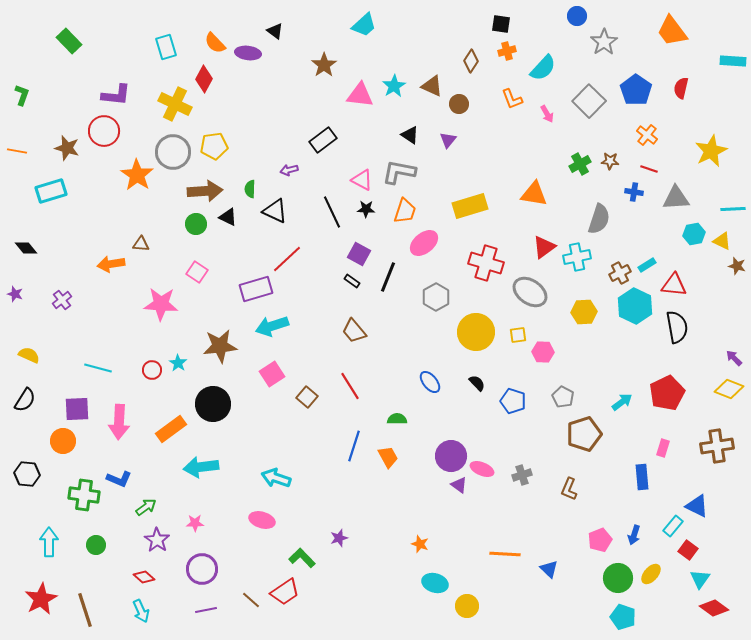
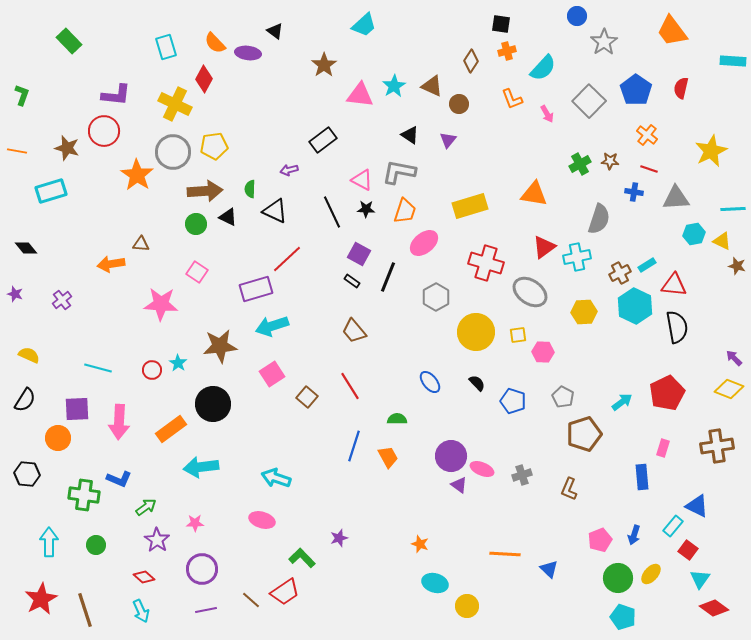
orange circle at (63, 441): moved 5 px left, 3 px up
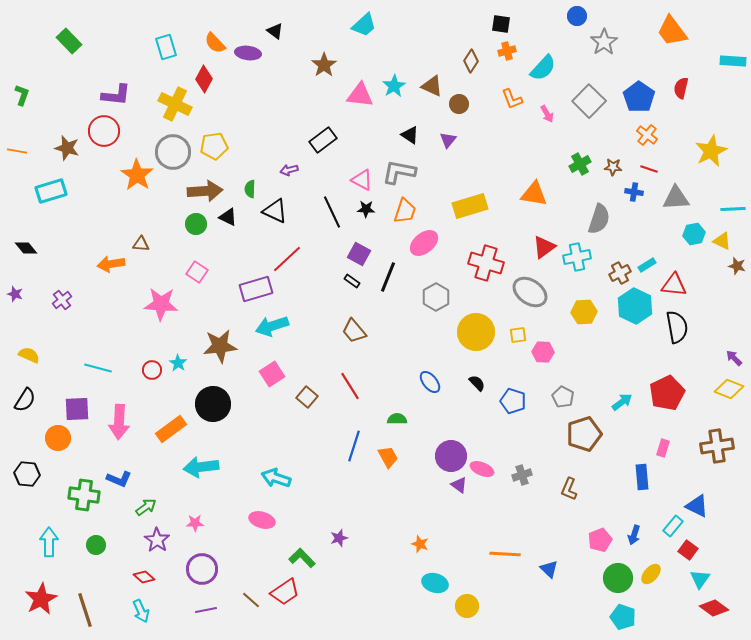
blue pentagon at (636, 90): moved 3 px right, 7 px down
brown star at (610, 161): moved 3 px right, 6 px down
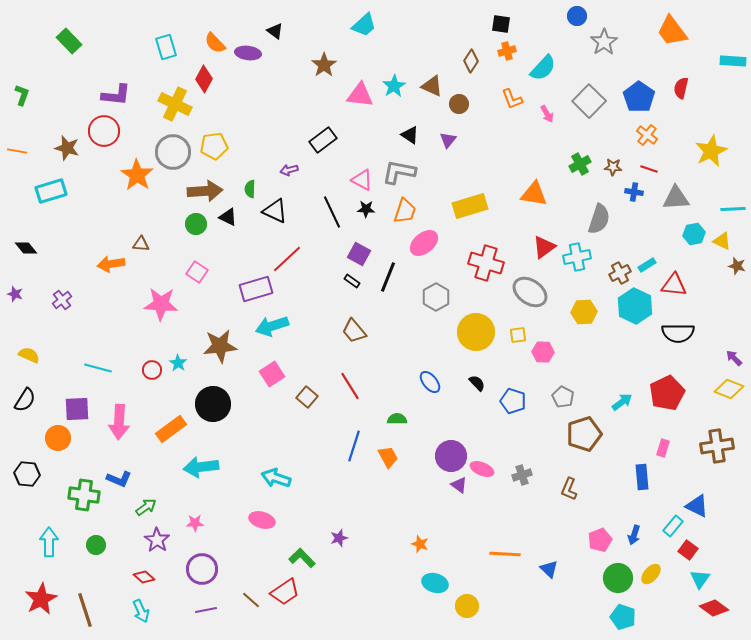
black semicircle at (677, 327): moved 1 px right, 6 px down; rotated 100 degrees clockwise
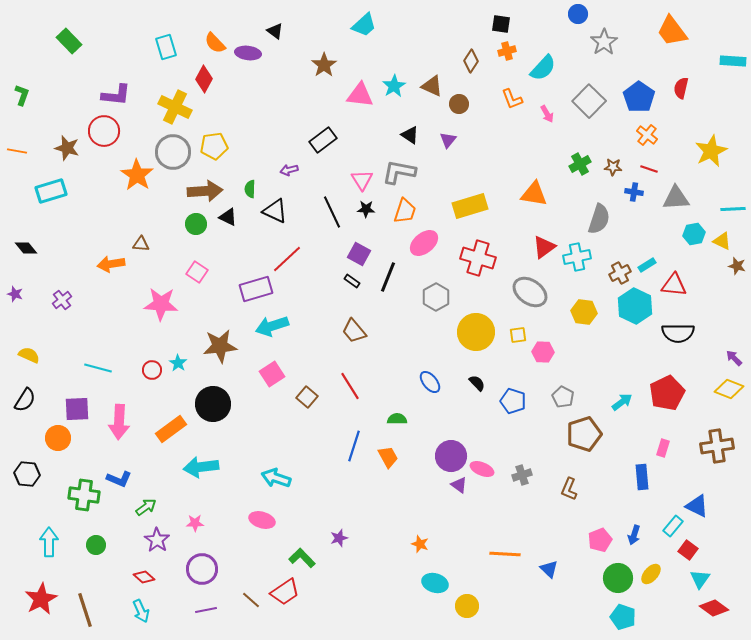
blue circle at (577, 16): moved 1 px right, 2 px up
yellow cross at (175, 104): moved 3 px down
pink triangle at (362, 180): rotated 30 degrees clockwise
red cross at (486, 263): moved 8 px left, 5 px up
yellow hexagon at (584, 312): rotated 10 degrees clockwise
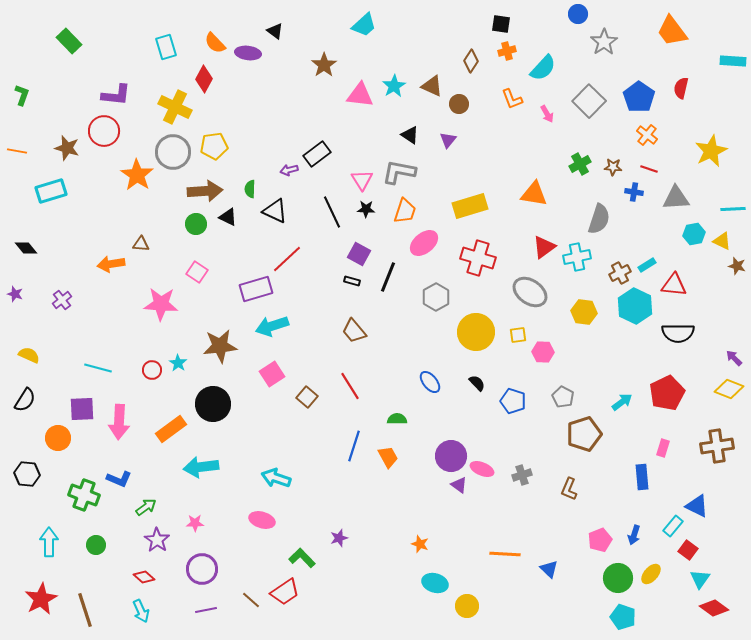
black rectangle at (323, 140): moved 6 px left, 14 px down
black rectangle at (352, 281): rotated 21 degrees counterclockwise
purple square at (77, 409): moved 5 px right
green cross at (84, 495): rotated 12 degrees clockwise
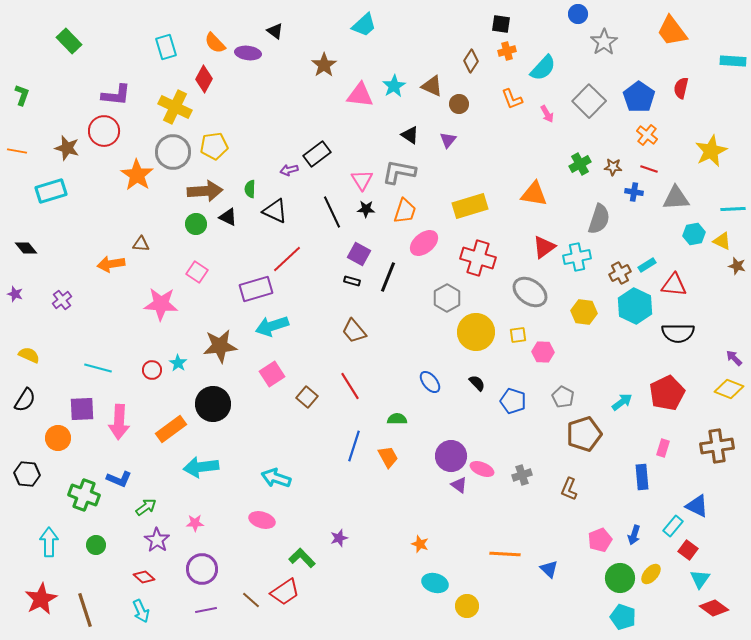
gray hexagon at (436, 297): moved 11 px right, 1 px down
green circle at (618, 578): moved 2 px right
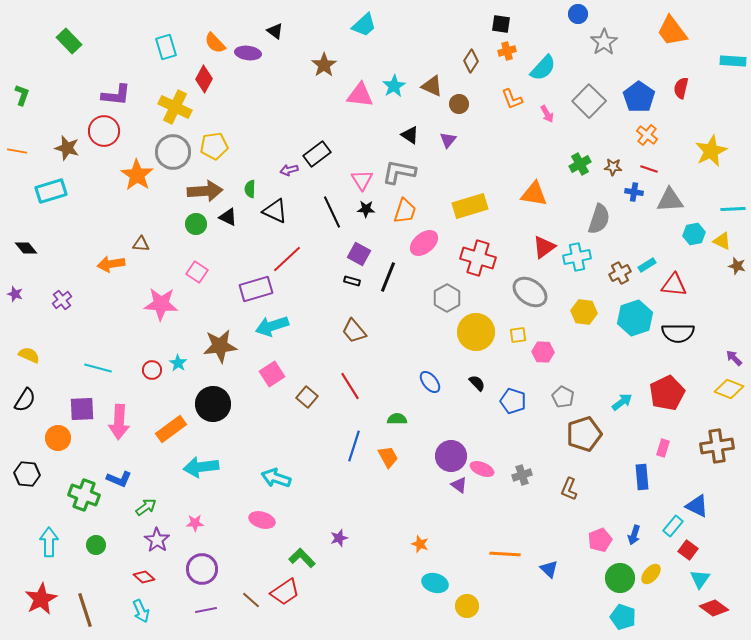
gray triangle at (676, 198): moved 6 px left, 2 px down
cyan hexagon at (635, 306): moved 12 px down; rotated 16 degrees clockwise
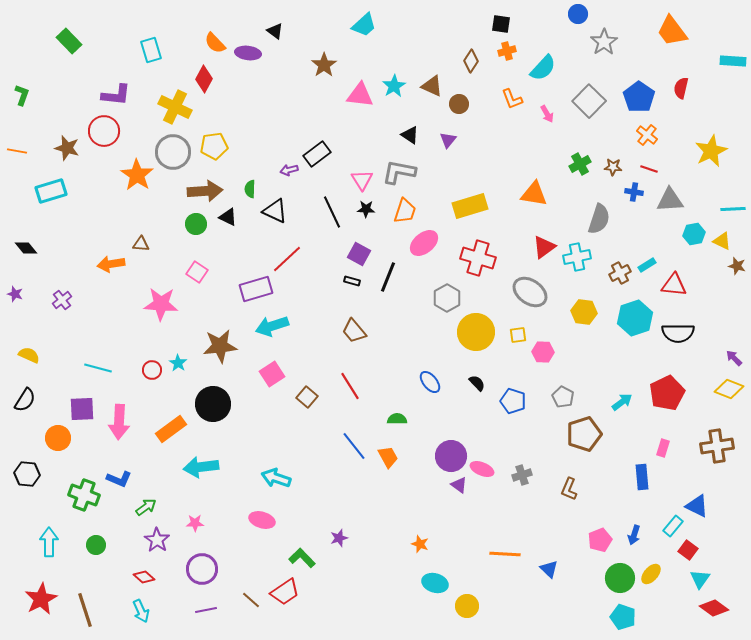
cyan rectangle at (166, 47): moved 15 px left, 3 px down
blue line at (354, 446): rotated 56 degrees counterclockwise
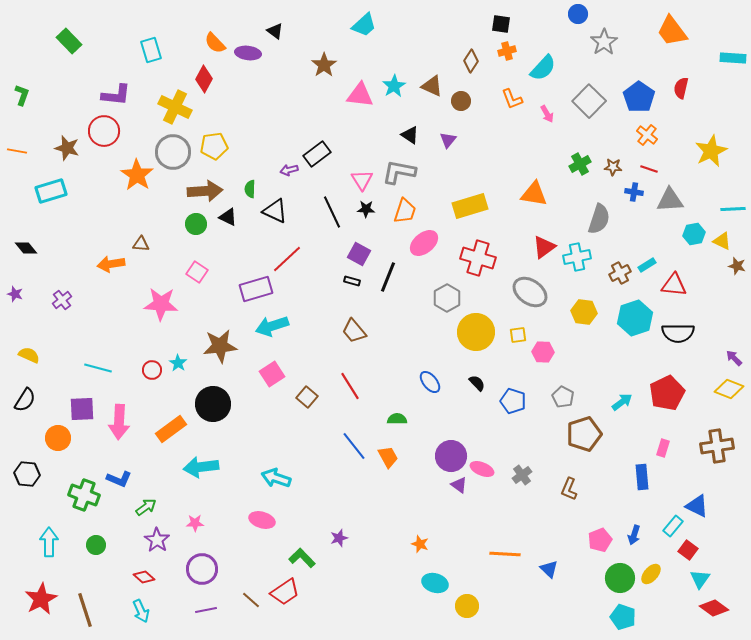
cyan rectangle at (733, 61): moved 3 px up
brown circle at (459, 104): moved 2 px right, 3 px up
gray cross at (522, 475): rotated 18 degrees counterclockwise
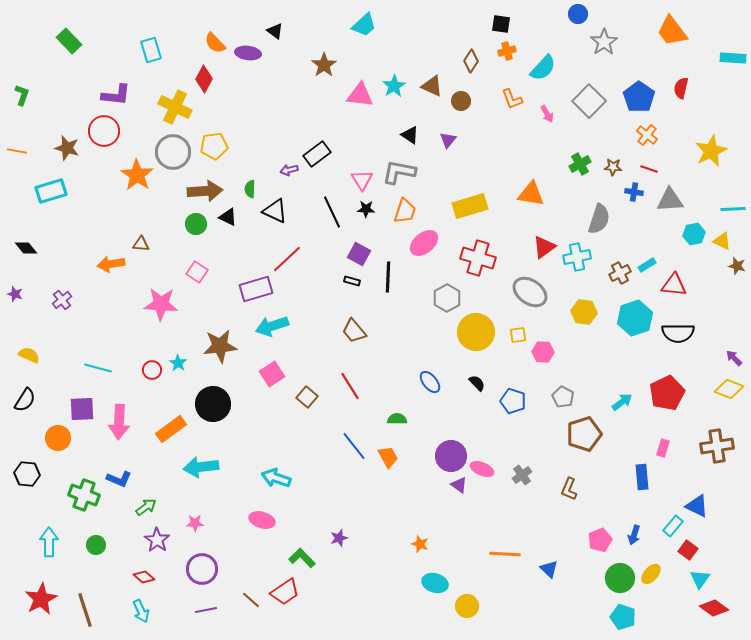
orange triangle at (534, 194): moved 3 px left
black line at (388, 277): rotated 20 degrees counterclockwise
